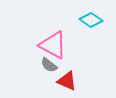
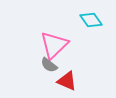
cyan diamond: rotated 20 degrees clockwise
pink triangle: moved 1 px right; rotated 48 degrees clockwise
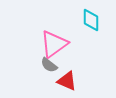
cyan diamond: rotated 35 degrees clockwise
pink triangle: moved 1 px up; rotated 8 degrees clockwise
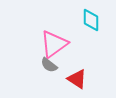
red triangle: moved 10 px right, 2 px up; rotated 10 degrees clockwise
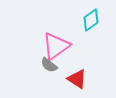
cyan diamond: rotated 55 degrees clockwise
pink triangle: moved 2 px right, 2 px down
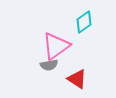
cyan diamond: moved 7 px left, 2 px down
gray semicircle: rotated 48 degrees counterclockwise
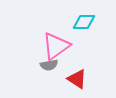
cyan diamond: rotated 35 degrees clockwise
